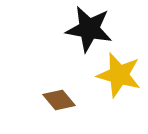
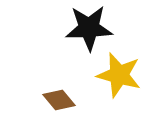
black star: moved 1 px up; rotated 12 degrees counterclockwise
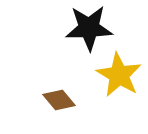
yellow star: rotated 15 degrees clockwise
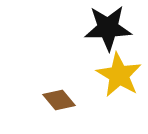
black star: moved 19 px right
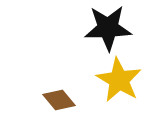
yellow star: moved 5 px down
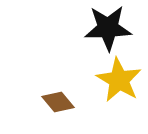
brown diamond: moved 1 px left, 2 px down
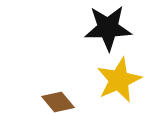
yellow star: rotated 18 degrees clockwise
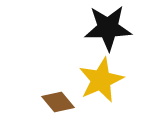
yellow star: moved 18 px left
